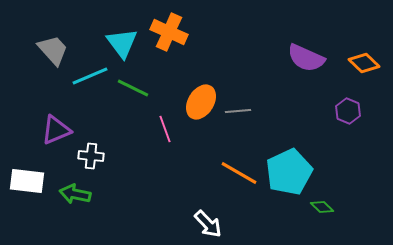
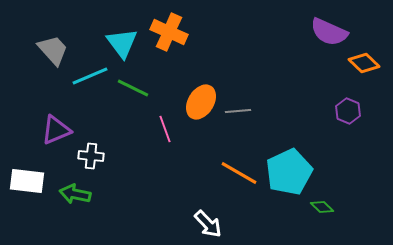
purple semicircle: moved 23 px right, 26 px up
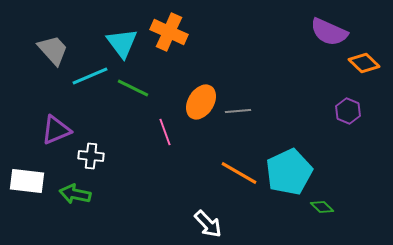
pink line: moved 3 px down
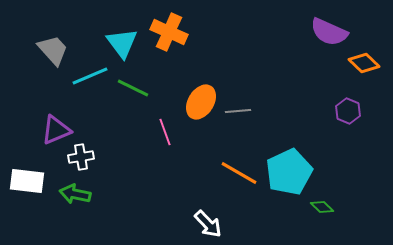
white cross: moved 10 px left, 1 px down; rotated 15 degrees counterclockwise
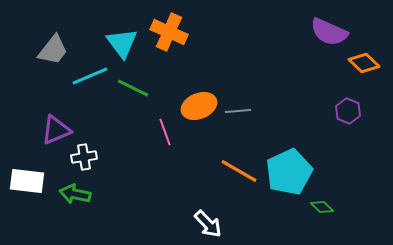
gray trapezoid: rotated 80 degrees clockwise
orange ellipse: moved 2 px left, 4 px down; rotated 36 degrees clockwise
white cross: moved 3 px right
orange line: moved 2 px up
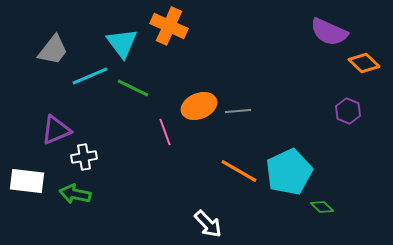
orange cross: moved 6 px up
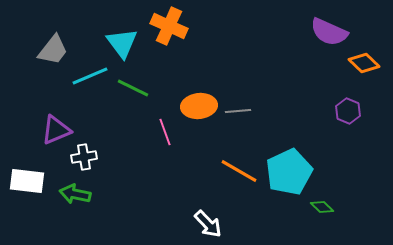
orange ellipse: rotated 16 degrees clockwise
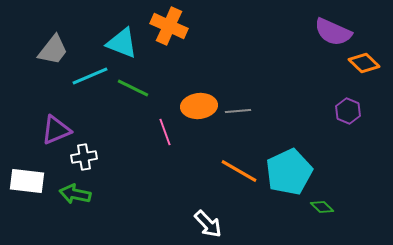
purple semicircle: moved 4 px right
cyan triangle: rotated 32 degrees counterclockwise
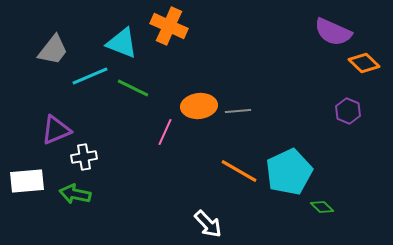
pink line: rotated 44 degrees clockwise
white rectangle: rotated 12 degrees counterclockwise
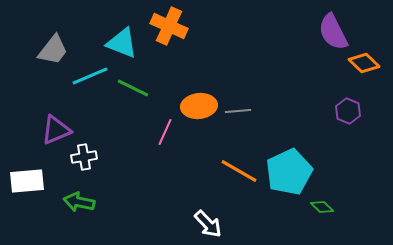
purple semicircle: rotated 39 degrees clockwise
green arrow: moved 4 px right, 8 px down
